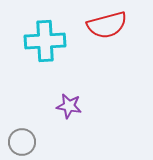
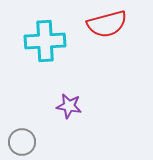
red semicircle: moved 1 px up
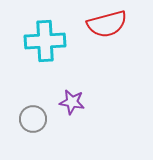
purple star: moved 3 px right, 4 px up
gray circle: moved 11 px right, 23 px up
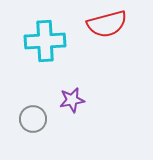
purple star: moved 2 px up; rotated 20 degrees counterclockwise
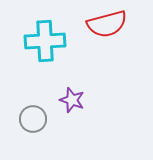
purple star: rotated 30 degrees clockwise
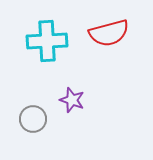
red semicircle: moved 2 px right, 9 px down
cyan cross: moved 2 px right
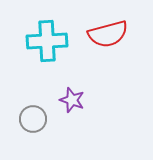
red semicircle: moved 1 px left, 1 px down
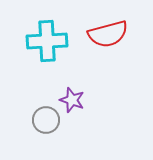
gray circle: moved 13 px right, 1 px down
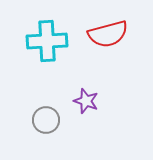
purple star: moved 14 px right, 1 px down
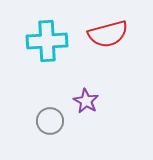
purple star: rotated 10 degrees clockwise
gray circle: moved 4 px right, 1 px down
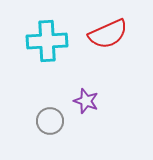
red semicircle: rotated 9 degrees counterclockwise
purple star: rotated 10 degrees counterclockwise
